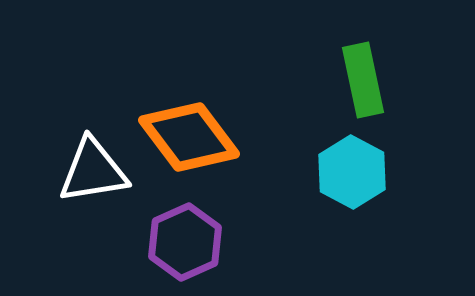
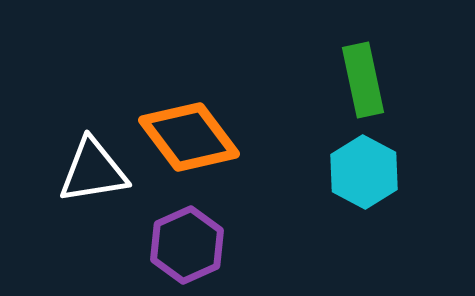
cyan hexagon: moved 12 px right
purple hexagon: moved 2 px right, 3 px down
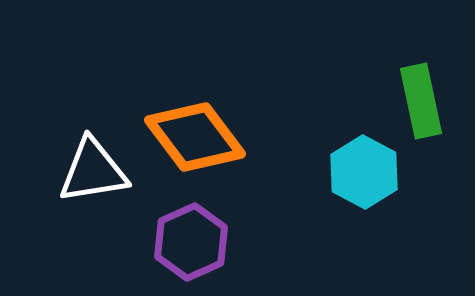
green rectangle: moved 58 px right, 21 px down
orange diamond: moved 6 px right
purple hexagon: moved 4 px right, 3 px up
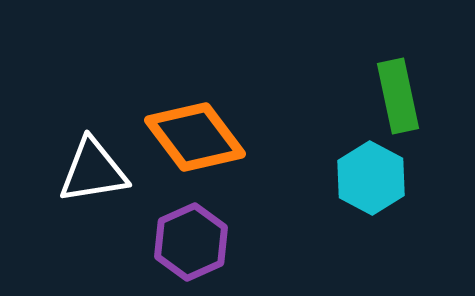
green rectangle: moved 23 px left, 5 px up
cyan hexagon: moved 7 px right, 6 px down
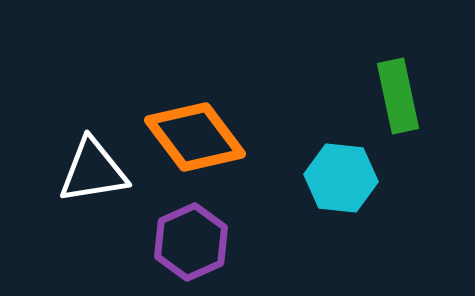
cyan hexagon: moved 30 px left; rotated 22 degrees counterclockwise
